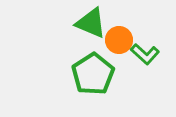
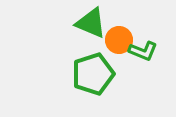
green L-shape: moved 2 px left, 3 px up; rotated 20 degrees counterclockwise
green pentagon: rotated 15 degrees clockwise
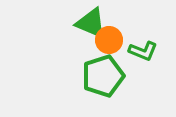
orange circle: moved 10 px left
green pentagon: moved 10 px right, 2 px down
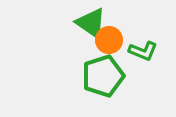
green triangle: rotated 12 degrees clockwise
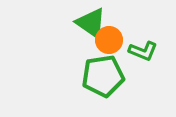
green pentagon: rotated 9 degrees clockwise
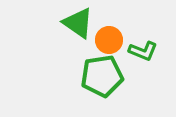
green triangle: moved 13 px left
green pentagon: moved 1 px left
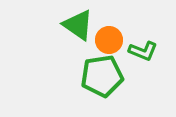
green triangle: moved 2 px down
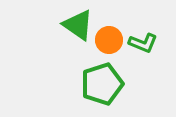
green L-shape: moved 8 px up
green pentagon: moved 8 px down; rotated 9 degrees counterclockwise
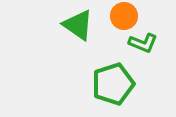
orange circle: moved 15 px right, 24 px up
green pentagon: moved 11 px right
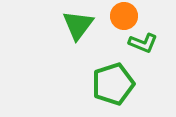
green triangle: rotated 32 degrees clockwise
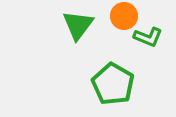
green L-shape: moved 5 px right, 6 px up
green pentagon: rotated 24 degrees counterclockwise
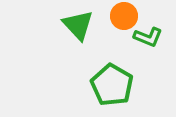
green triangle: rotated 20 degrees counterclockwise
green pentagon: moved 1 px left, 1 px down
